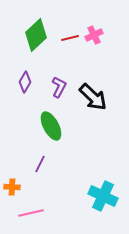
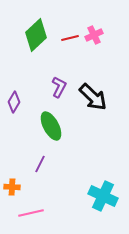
purple diamond: moved 11 px left, 20 px down
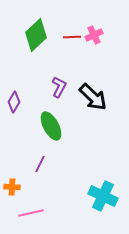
red line: moved 2 px right, 1 px up; rotated 12 degrees clockwise
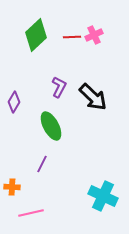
purple line: moved 2 px right
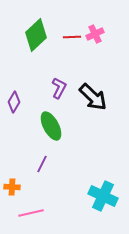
pink cross: moved 1 px right, 1 px up
purple L-shape: moved 1 px down
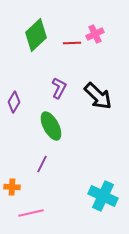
red line: moved 6 px down
black arrow: moved 5 px right, 1 px up
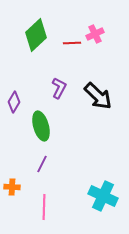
green ellipse: moved 10 px left; rotated 12 degrees clockwise
pink line: moved 13 px right, 6 px up; rotated 75 degrees counterclockwise
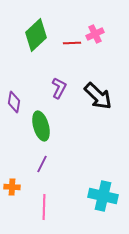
purple diamond: rotated 20 degrees counterclockwise
cyan cross: rotated 12 degrees counterclockwise
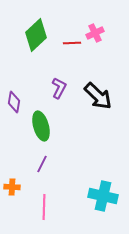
pink cross: moved 1 px up
